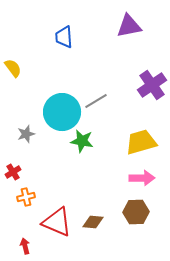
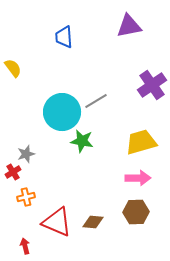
gray star: moved 20 px down
pink arrow: moved 4 px left
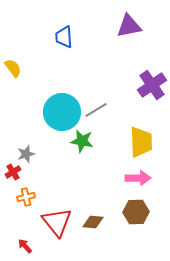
gray line: moved 9 px down
yellow trapezoid: rotated 104 degrees clockwise
red triangle: rotated 28 degrees clockwise
red arrow: rotated 28 degrees counterclockwise
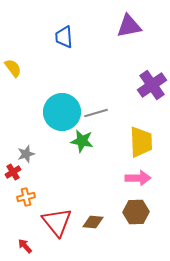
gray line: moved 3 px down; rotated 15 degrees clockwise
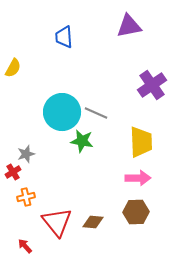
yellow semicircle: rotated 66 degrees clockwise
gray line: rotated 40 degrees clockwise
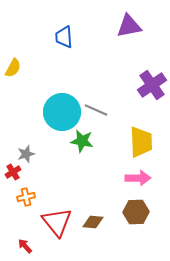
gray line: moved 3 px up
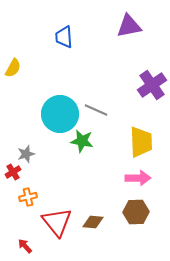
cyan circle: moved 2 px left, 2 px down
orange cross: moved 2 px right
